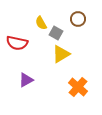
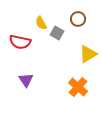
gray square: moved 1 px right
red semicircle: moved 3 px right, 1 px up
yellow triangle: moved 27 px right
purple triangle: rotated 35 degrees counterclockwise
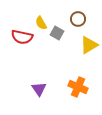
red semicircle: moved 2 px right, 5 px up
yellow triangle: moved 1 px right, 9 px up
purple triangle: moved 13 px right, 9 px down
orange cross: rotated 18 degrees counterclockwise
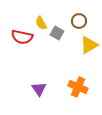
brown circle: moved 1 px right, 2 px down
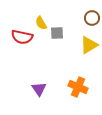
brown circle: moved 13 px right, 3 px up
gray square: rotated 32 degrees counterclockwise
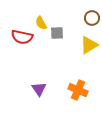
orange cross: moved 3 px down
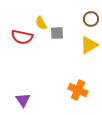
brown circle: moved 1 px left, 1 px down
purple triangle: moved 16 px left, 11 px down
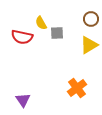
orange cross: moved 1 px left, 2 px up; rotated 30 degrees clockwise
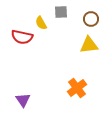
gray square: moved 4 px right, 21 px up
yellow triangle: rotated 24 degrees clockwise
